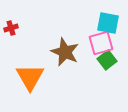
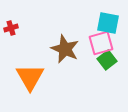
brown star: moved 3 px up
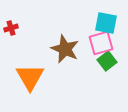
cyan square: moved 2 px left
green square: moved 1 px down
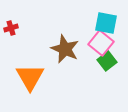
pink square: rotated 35 degrees counterclockwise
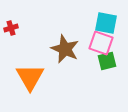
pink square: rotated 20 degrees counterclockwise
green square: rotated 24 degrees clockwise
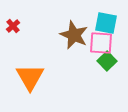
red cross: moved 2 px right, 2 px up; rotated 24 degrees counterclockwise
pink square: rotated 15 degrees counterclockwise
brown star: moved 9 px right, 14 px up
green square: rotated 30 degrees counterclockwise
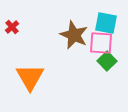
red cross: moved 1 px left, 1 px down
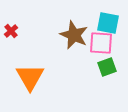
cyan square: moved 2 px right
red cross: moved 1 px left, 4 px down
green square: moved 6 px down; rotated 24 degrees clockwise
